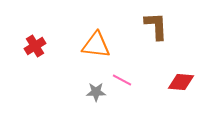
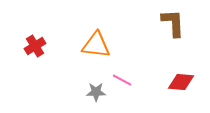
brown L-shape: moved 17 px right, 3 px up
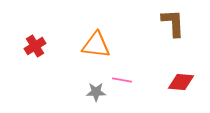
pink line: rotated 18 degrees counterclockwise
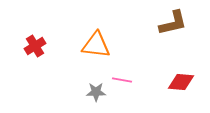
brown L-shape: rotated 80 degrees clockwise
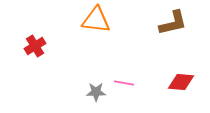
orange triangle: moved 25 px up
pink line: moved 2 px right, 3 px down
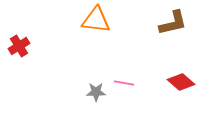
red cross: moved 16 px left
red diamond: rotated 36 degrees clockwise
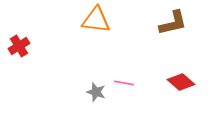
gray star: rotated 18 degrees clockwise
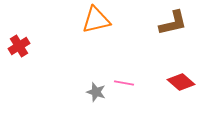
orange triangle: rotated 20 degrees counterclockwise
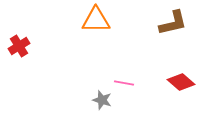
orange triangle: rotated 12 degrees clockwise
gray star: moved 6 px right, 8 px down
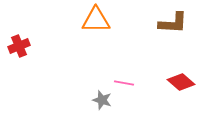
brown L-shape: rotated 16 degrees clockwise
red cross: rotated 10 degrees clockwise
